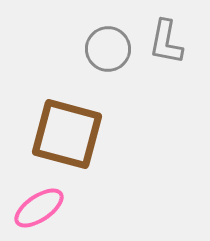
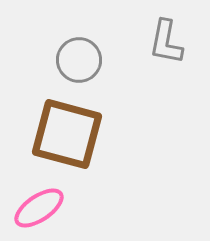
gray circle: moved 29 px left, 11 px down
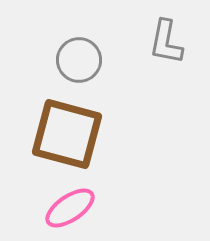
pink ellipse: moved 31 px right
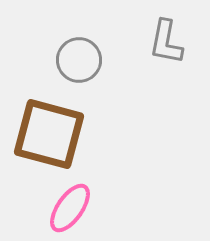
brown square: moved 18 px left
pink ellipse: rotated 21 degrees counterclockwise
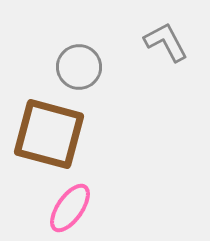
gray L-shape: rotated 141 degrees clockwise
gray circle: moved 7 px down
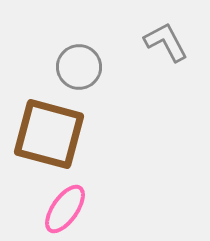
pink ellipse: moved 5 px left, 1 px down
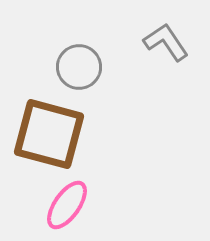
gray L-shape: rotated 6 degrees counterclockwise
pink ellipse: moved 2 px right, 4 px up
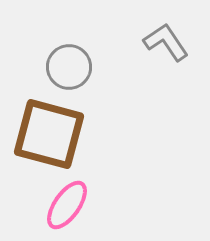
gray circle: moved 10 px left
